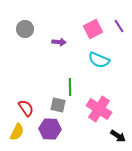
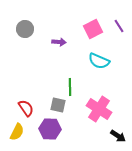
cyan semicircle: moved 1 px down
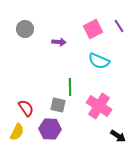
pink cross: moved 3 px up
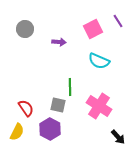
purple line: moved 1 px left, 5 px up
purple hexagon: rotated 25 degrees clockwise
black arrow: moved 1 px down; rotated 14 degrees clockwise
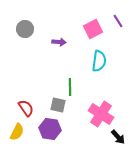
cyan semicircle: rotated 105 degrees counterclockwise
pink cross: moved 2 px right, 8 px down
purple hexagon: rotated 20 degrees counterclockwise
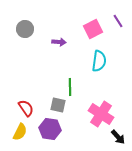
yellow semicircle: moved 3 px right
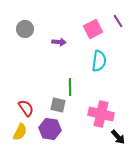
pink cross: rotated 20 degrees counterclockwise
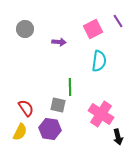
pink cross: rotated 20 degrees clockwise
black arrow: rotated 28 degrees clockwise
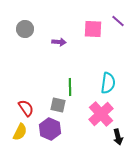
purple line: rotated 16 degrees counterclockwise
pink square: rotated 30 degrees clockwise
cyan semicircle: moved 9 px right, 22 px down
pink cross: rotated 15 degrees clockwise
purple hexagon: rotated 15 degrees clockwise
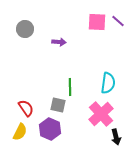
pink square: moved 4 px right, 7 px up
black arrow: moved 2 px left
